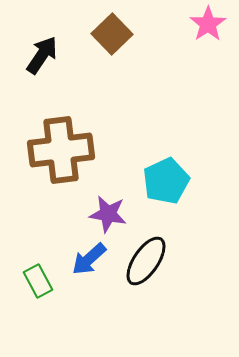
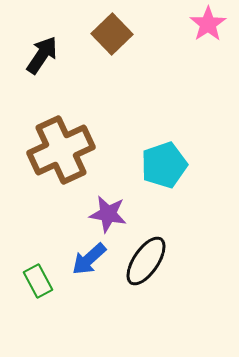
brown cross: rotated 18 degrees counterclockwise
cyan pentagon: moved 2 px left, 16 px up; rotated 6 degrees clockwise
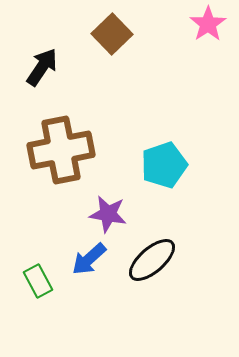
black arrow: moved 12 px down
brown cross: rotated 14 degrees clockwise
black ellipse: moved 6 px right, 1 px up; rotated 15 degrees clockwise
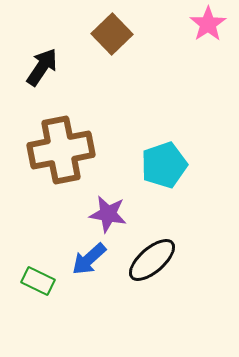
green rectangle: rotated 36 degrees counterclockwise
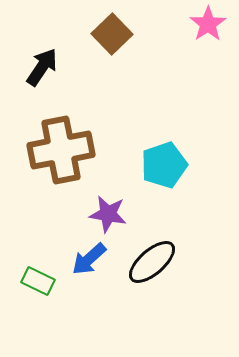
black ellipse: moved 2 px down
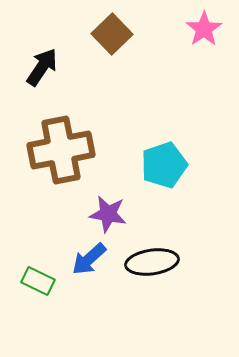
pink star: moved 4 px left, 5 px down
black ellipse: rotated 33 degrees clockwise
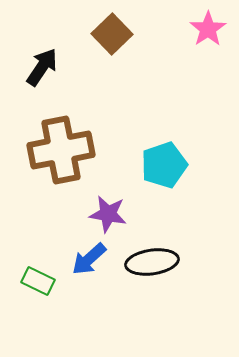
pink star: moved 4 px right
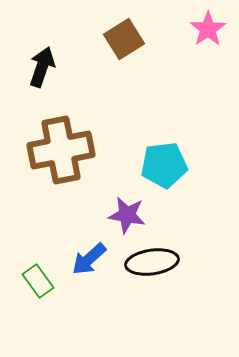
brown square: moved 12 px right, 5 px down; rotated 12 degrees clockwise
black arrow: rotated 15 degrees counterclockwise
cyan pentagon: rotated 12 degrees clockwise
purple star: moved 19 px right, 1 px down
green rectangle: rotated 28 degrees clockwise
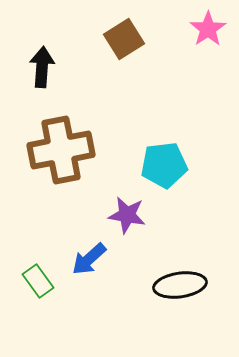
black arrow: rotated 15 degrees counterclockwise
black ellipse: moved 28 px right, 23 px down
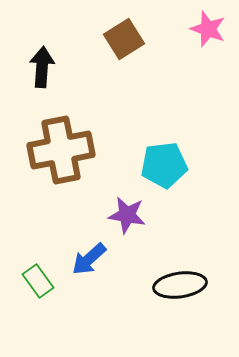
pink star: rotated 18 degrees counterclockwise
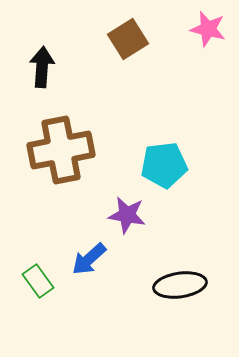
pink star: rotated 6 degrees counterclockwise
brown square: moved 4 px right
